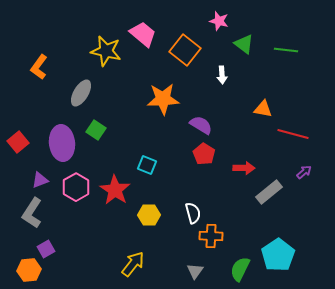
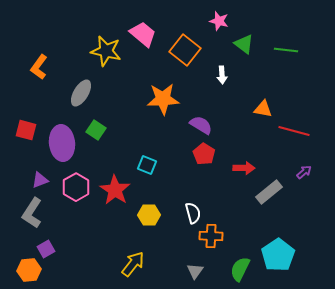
red line: moved 1 px right, 3 px up
red square: moved 8 px right, 12 px up; rotated 35 degrees counterclockwise
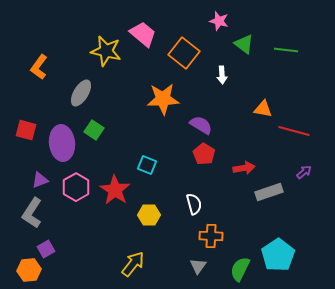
orange square: moved 1 px left, 3 px down
green square: moved 2 px left
red arrow: rotated 10 degrees counterclockwise
gray rectangle: rotated 20 degrees clockwise
white semicircle: moved 1 px right, 9 px up
gray triangle: moved 3 px right, 5 px up
